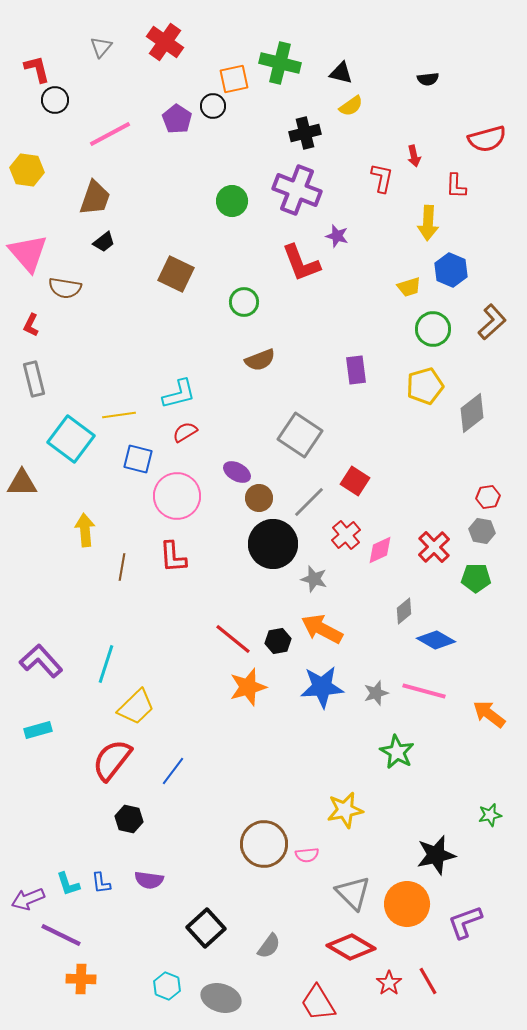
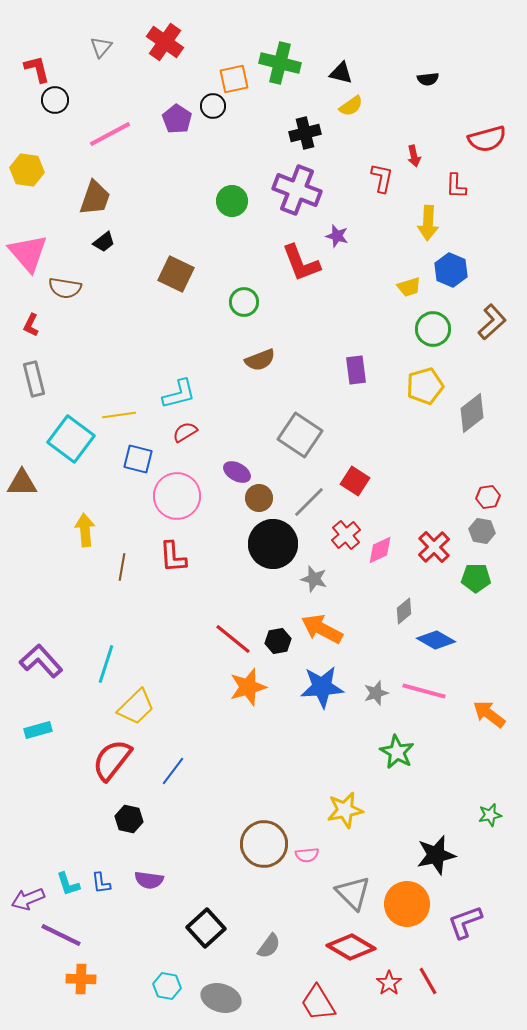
cyan hexagon at (167, 986): rotated 12 degrees counterclockwise
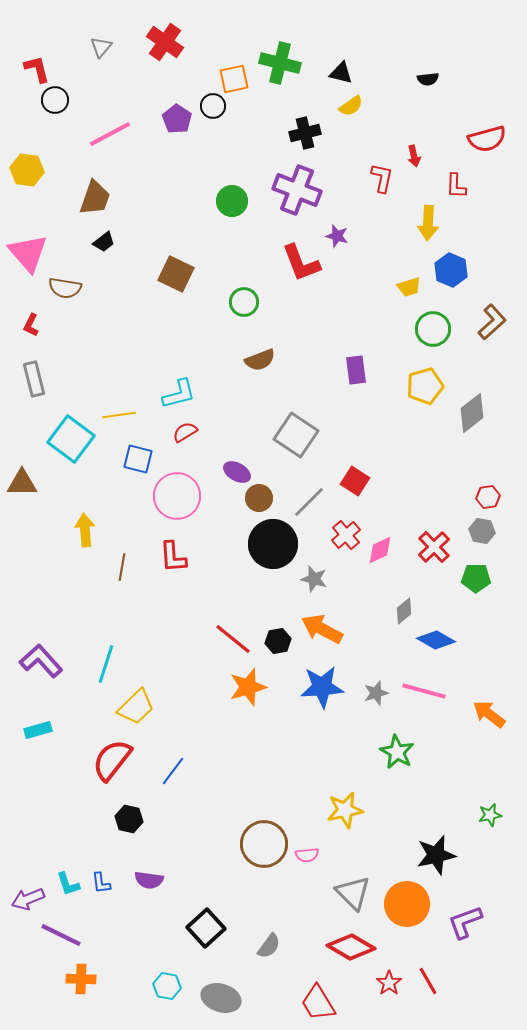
gray square at (300, 435): moved 4 px left
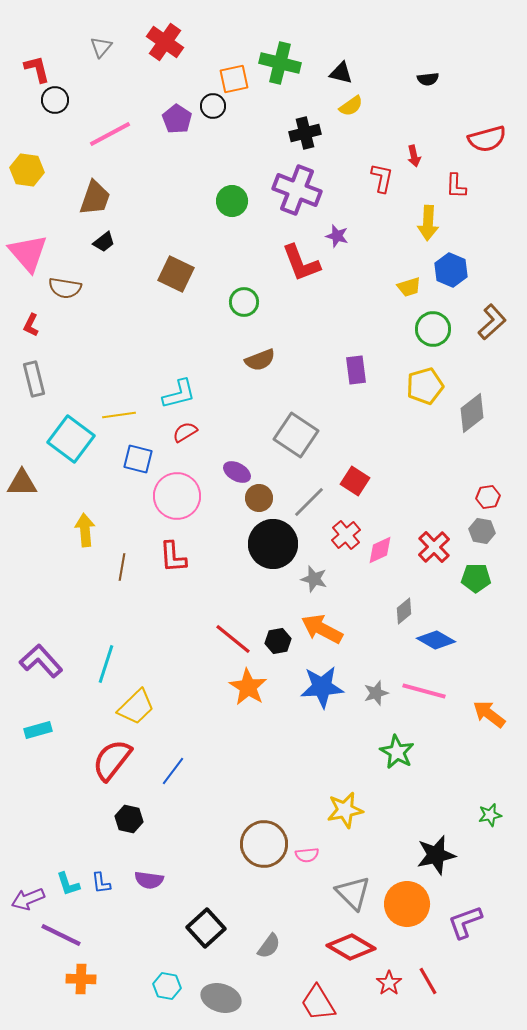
orange star at (248, 687): rotated 24 degrees counterclockwise
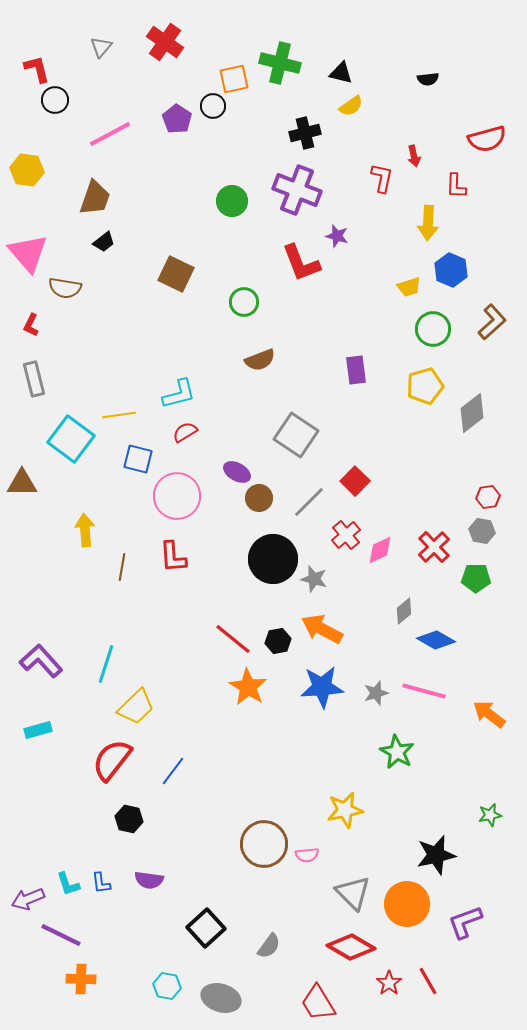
red square at (355, 481): rotated 12 degrees clockwise
black circle at (273, 544): moved 15 px down
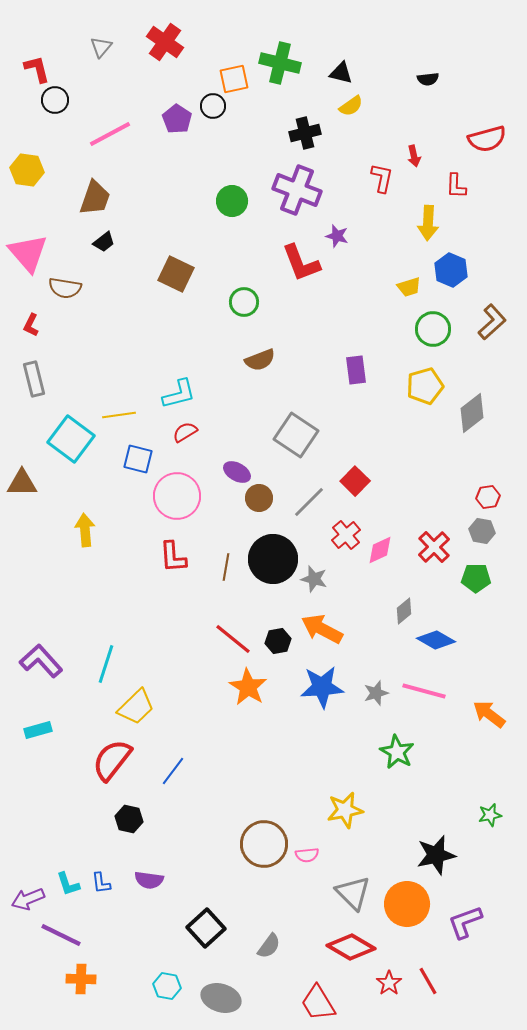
brown line at (122, 567): moved 104 px right
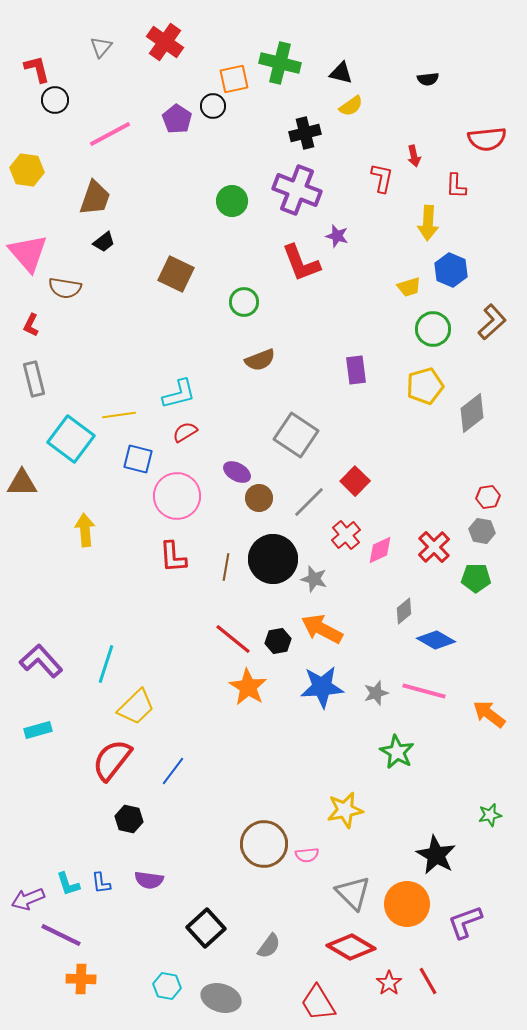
red semicircle at (487, 139): rotated 9 degrees clockwise
black star at (436, 855): rotated 30 degrees counterclockwise
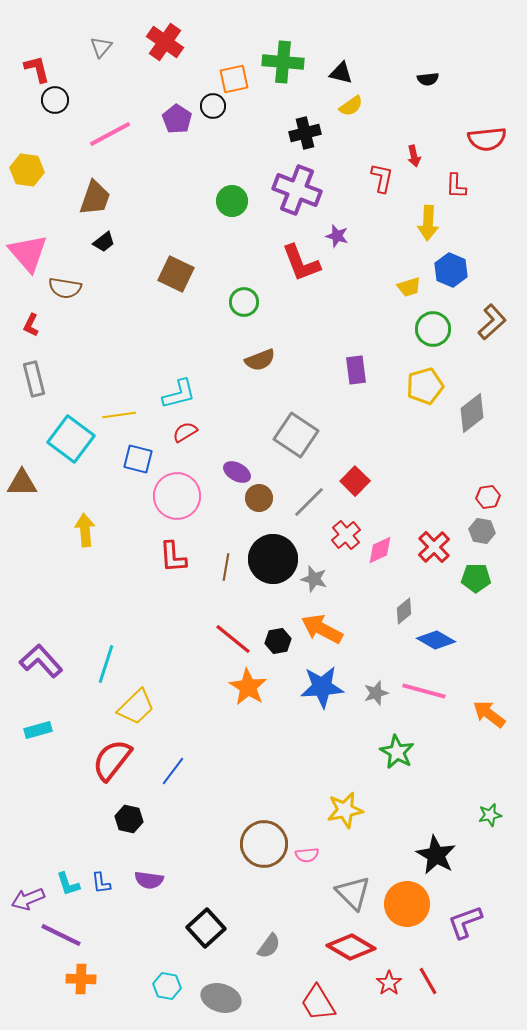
green cross at (280, 63): moved 3 px right, 1 px up; rotated 9 degrees counterclockwise
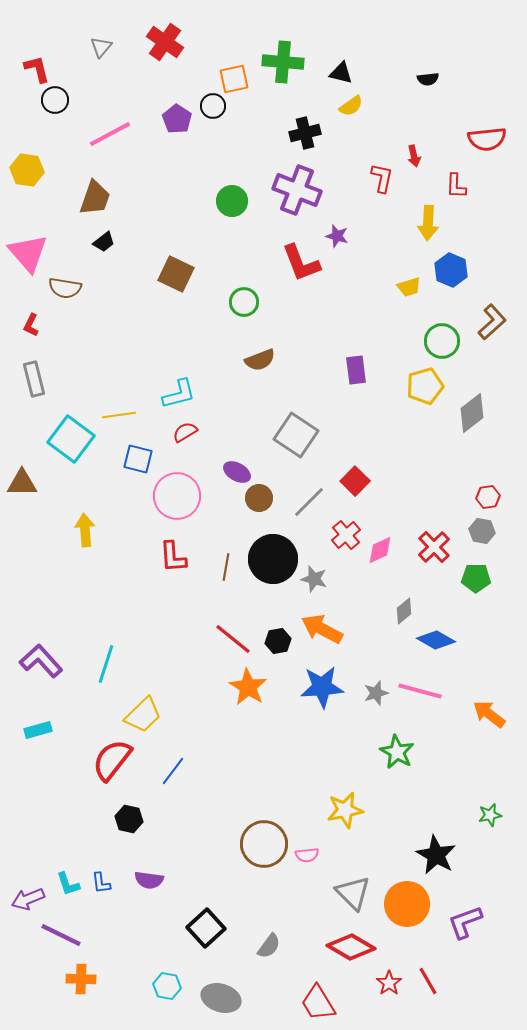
green circle at (433, 329): moved 9 px right, 12 px down
pink line at (424, 691): moved 4 px left
yellow trapezoid at (136, 707): moved 7 px right, 8 px down
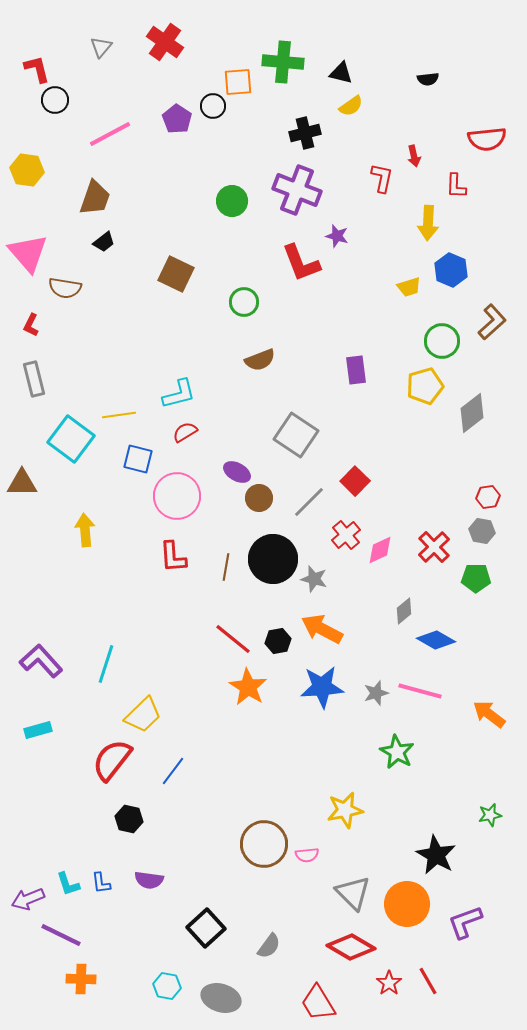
orange square at (234, 79): moved 4 px right, 3 px down; rotated 8 degrees clockwise
